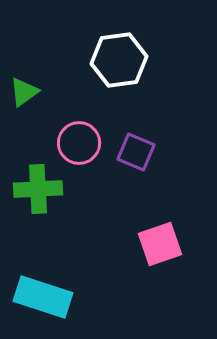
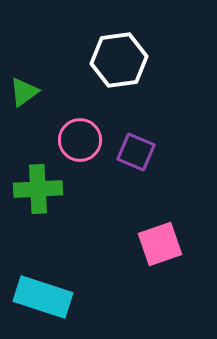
pink circle: moved 1 px right, 3 px up
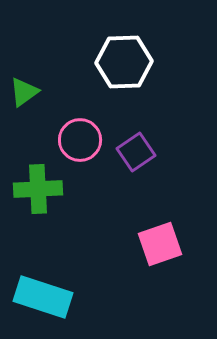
white hexagon: moved 5 px right, 2 px down; rotated 6 degrees clockwise
purple square: rotated 33 degrees clockwise
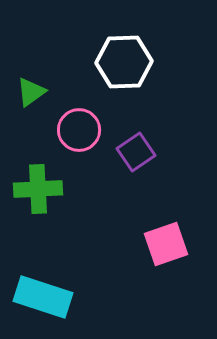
green triangle: moved 7 px right
pink circle: moved 1 px left, 10 px up
pink square: moved 6 px right
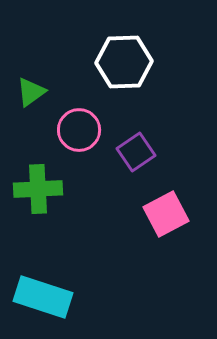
pink square: moved 30 px up; rotated 9 degrees counterclockwise
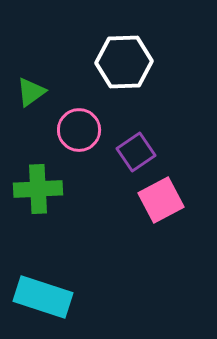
pink square: moved 5 px left, 14 px up
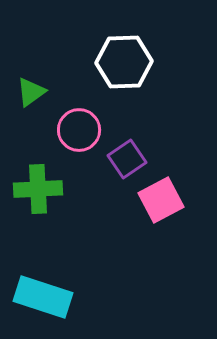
purple square: moved 9 px left, 7 px down
